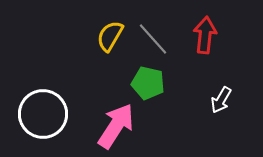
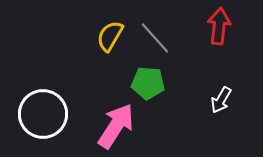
red arrow: moved 14 px right, 9 px up
gray line: moved 2 px right, 1 px up
green pentagon: rotated 8 degrees counterclockwise
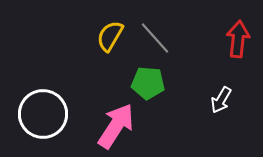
red arrow: moved 19 px right, 13 px down
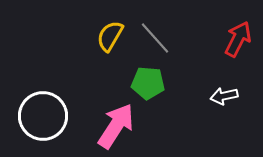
red arrow: rotated 21 degrees clockwise
white arrow: moved 3 px right, 4 px up; rotated 48 degrees clockwise
white circle: moved 2 px down
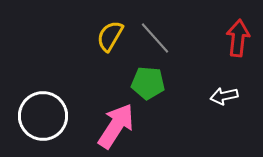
red arrow: moved 1 px up; rotated 21 degrees counterclockwise
